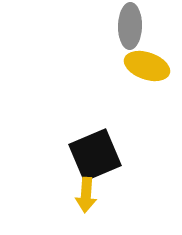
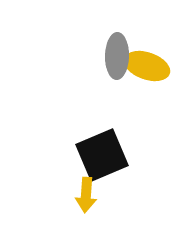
gray ellipse: moved 13 px left, 30 px down
black square: moved 7 px right
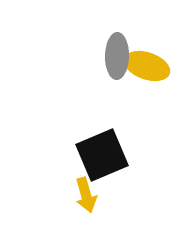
yellow arrow: rotated 20 degrees counterclockwise
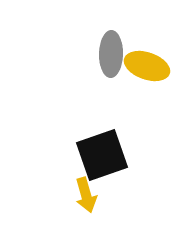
gray ellipse: moved 6 px left, 2 px up
black square: rotated 4 degrees clockwise
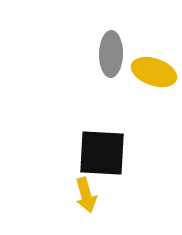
yellow ellipse: moved 7 px right, 6 px down
black square: moved 2 px up; rotated 22 degrees clockwise
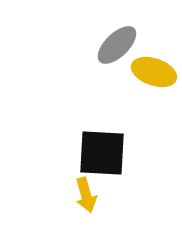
gray ellipse: moved 6 px right, 9 px up; rotated 45 degrees clockwise
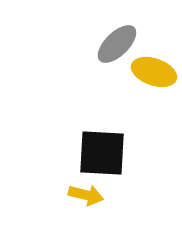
gray ellipse: moved 1 px up
yellow arrow: rotated 60 degrees counterclockwise
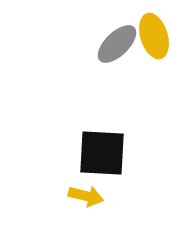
yellow ellipse: moved 36 px up; rotated 54 degrees clockwise
yellow arrow: moved 1 px down
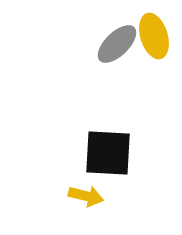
black square: moved 6 px right
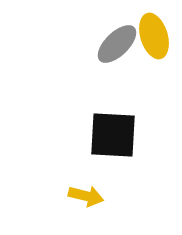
black square: moved 5 px right, 18 px up
